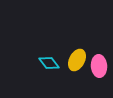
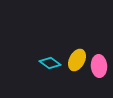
cyan diamond: moved 1 px right; rotated 15 degrees counterclockwise
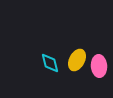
cyan diamond: rotated 40 degrees clockwise
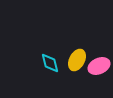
pink ellipse: rotated 70 degrees clockwise
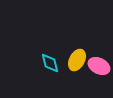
pink ellipse: rotated 50 degrees clockwise
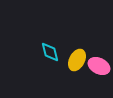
cyan diamond: moved 11 px up
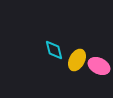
cyan diamond: moved 4 px right, 2 px up
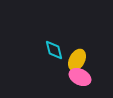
pink ellipse: moved 19 px left, 11 px down
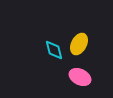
yellow ellipse: moved 2 px right, 16 px up
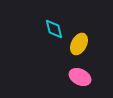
cyan diamond: moved 21 px up
